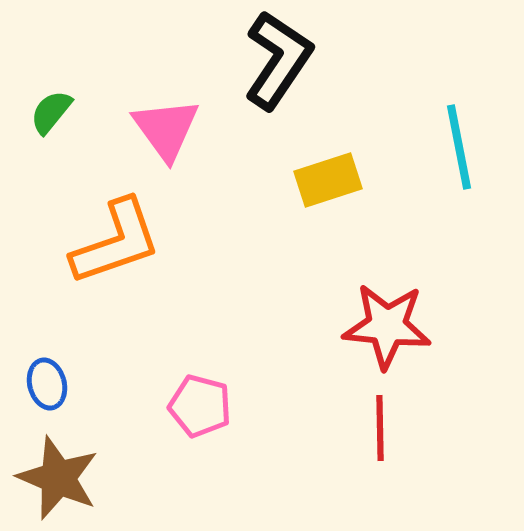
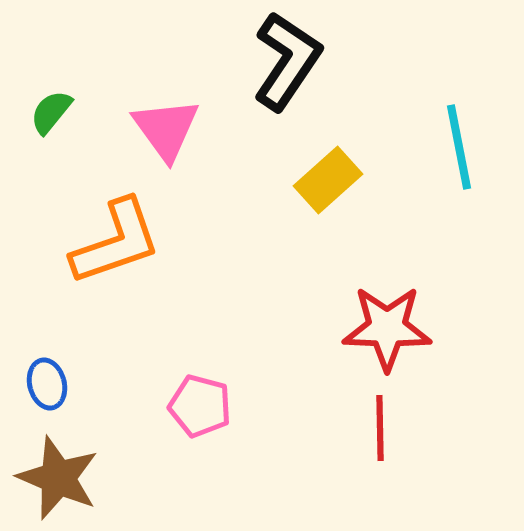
black L-shape: moved 9 px right, 1 px down
yellow rectangle: rotated 24 degrees counterclockwise
red star: moved 2 px down; rotated 4 degrees counterclockwise
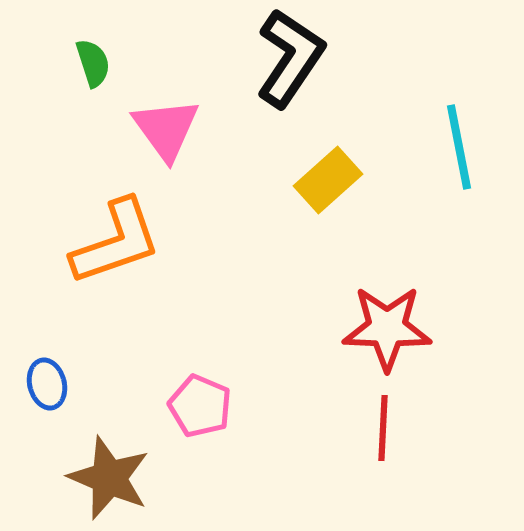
black L-shape: moved 3 px right, 3 px up
green semicircle: moved 42 px right, 49 px up; rotated 123 degrees clockwise
pink pentagon: rotated 8 degrees clockwise
red line: moved 3 px right; rotated 4 degrees clockwise
brown star: moved 51 px right
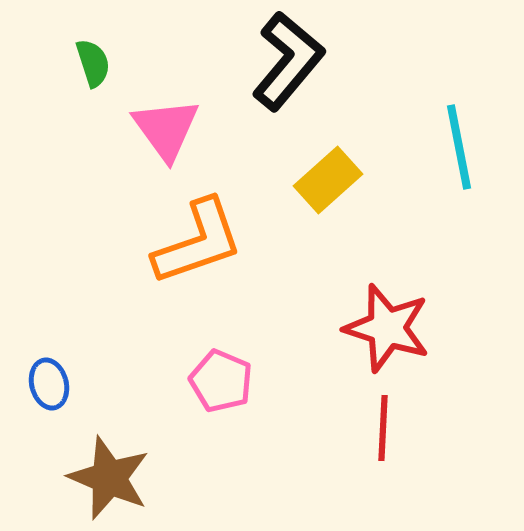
black L-shape: moved 2 px left, 3 px down; rotated 6 degrees clockwise
orange L-shape: moved 82 px right
red star: rotated 16 degrees clockwise
blue ellipse: moved 2 px right
pink pentagon: moved 21 px right, 25 px up
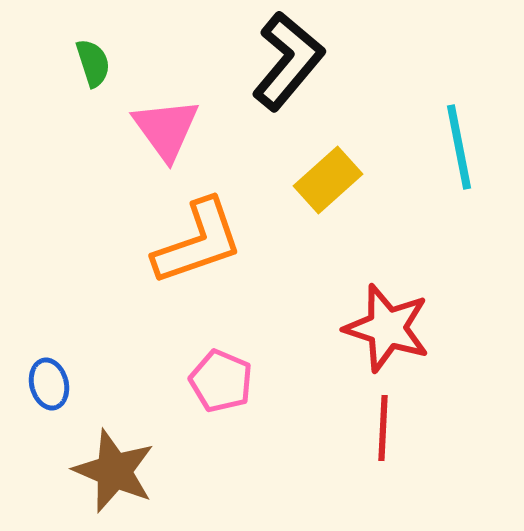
brown star: moved 5 px right, 7 px up
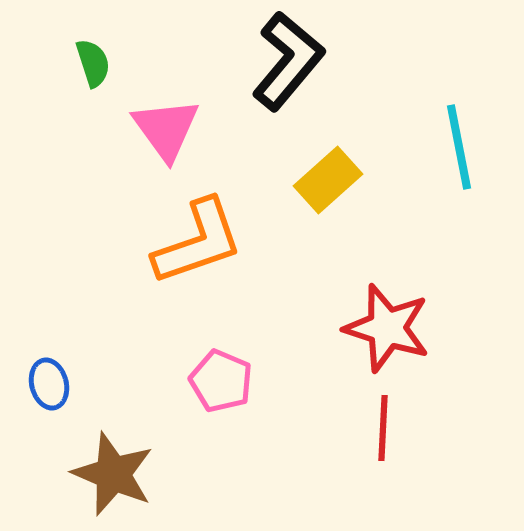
brown star: moved 1 px left, 3 px down
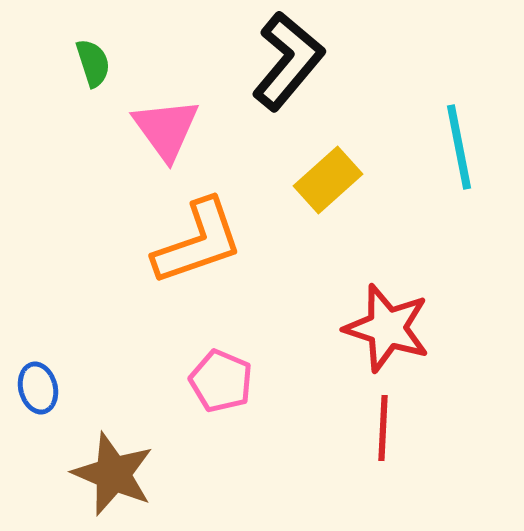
blue ellipse: moved 11 px left, 4 px down
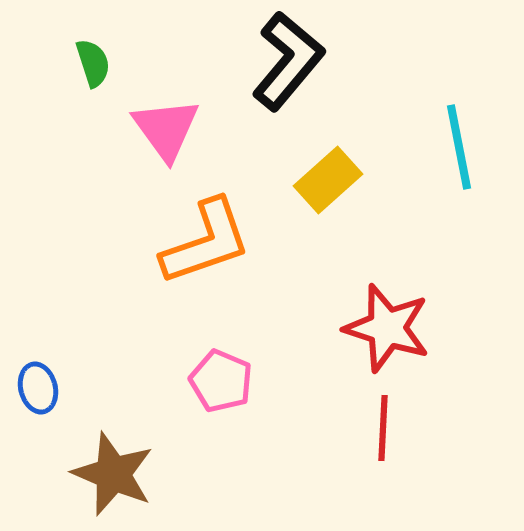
orange L-shape: moved 8 px right
